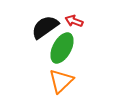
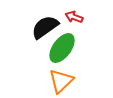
red arrow: moved 4 px up
green ellipse: rotated 8 degrees clockwise
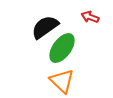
red arrow: moved 16 px right
orange triangle: moved 1 px right; rotated 32 degrees counterclockwise
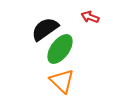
black semicircle: moved 2 px down
green ellipse: moved 2 px left, 1 px down
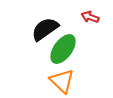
green ellipse: moved 3 px right
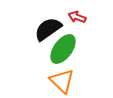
red arrow: moved 13 px left
black semicircle: moved 3 px right
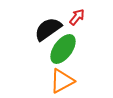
red arrow: rotated 108 degrees clockwise
orange triangle: rotated 48 degrees clockwise
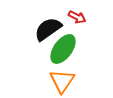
red arrow: rotated 78 degrees clockwise
orange triangle: rotated 28 degrees counterclockwise
